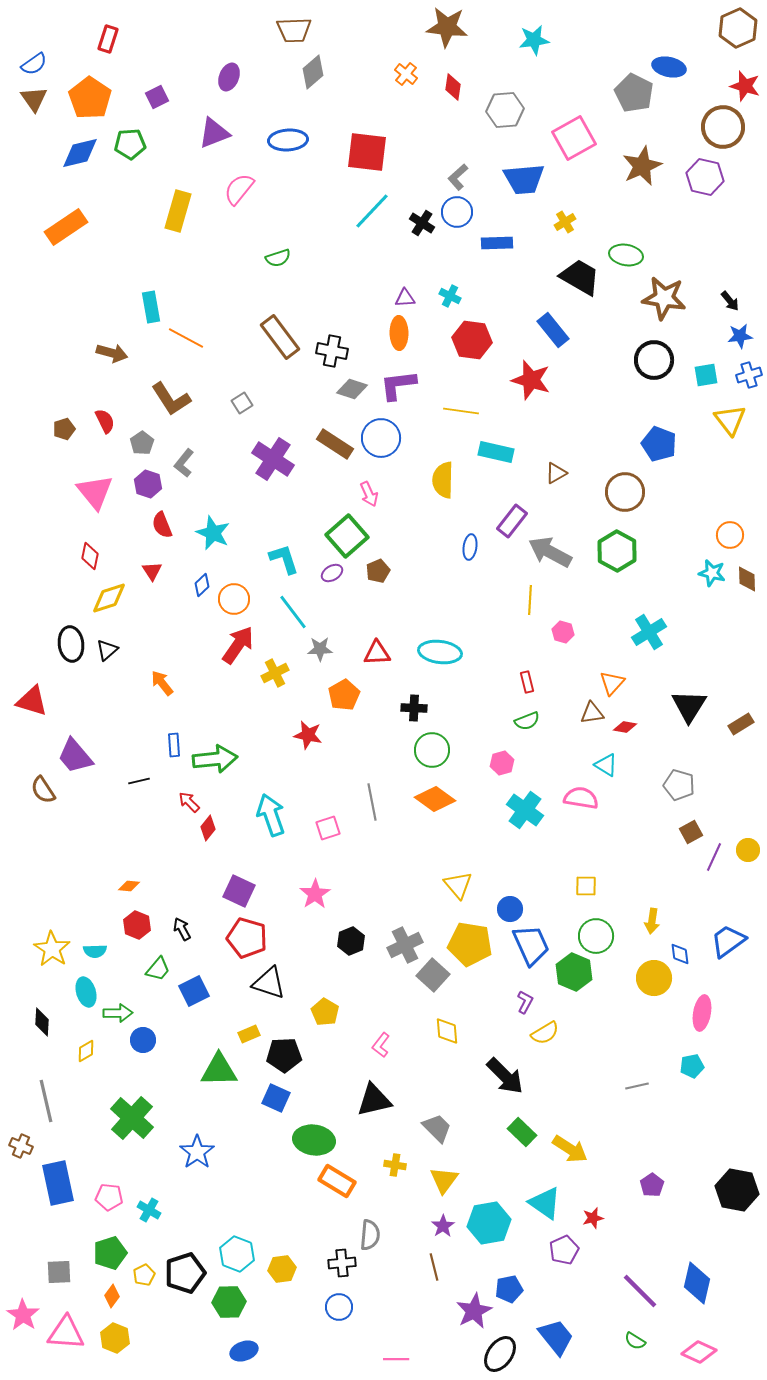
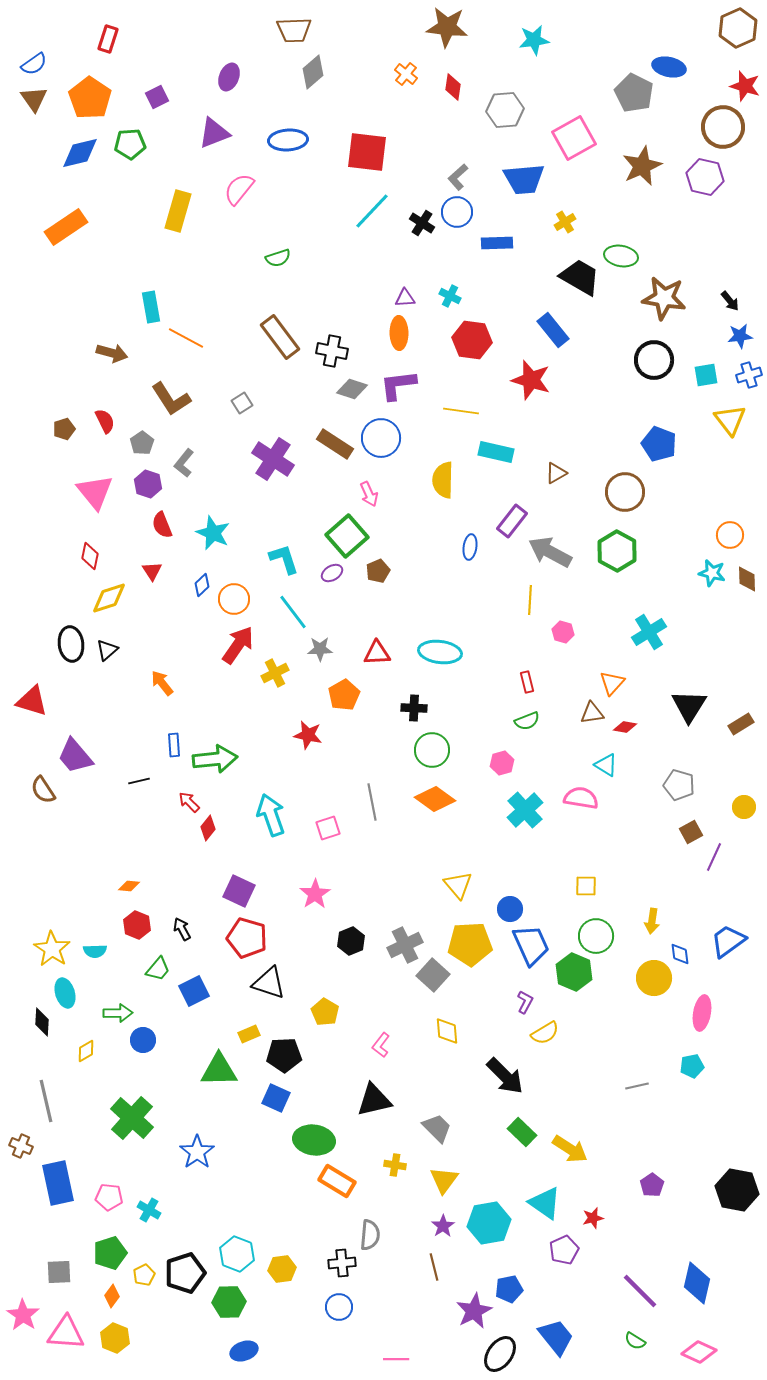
green ellipse at (626, 255): moved 5 px left, 1 px down
cyan cross at (525, 810): rotated 12 degrees clockwise
yellow circle at (748, 850): moved 4 px left, 43 px up
yellow pentagon at (470, 944): rotated 12 degrees counterclockwise
cyan ellipse at (86, 992): moved 21 px left, 1 px down
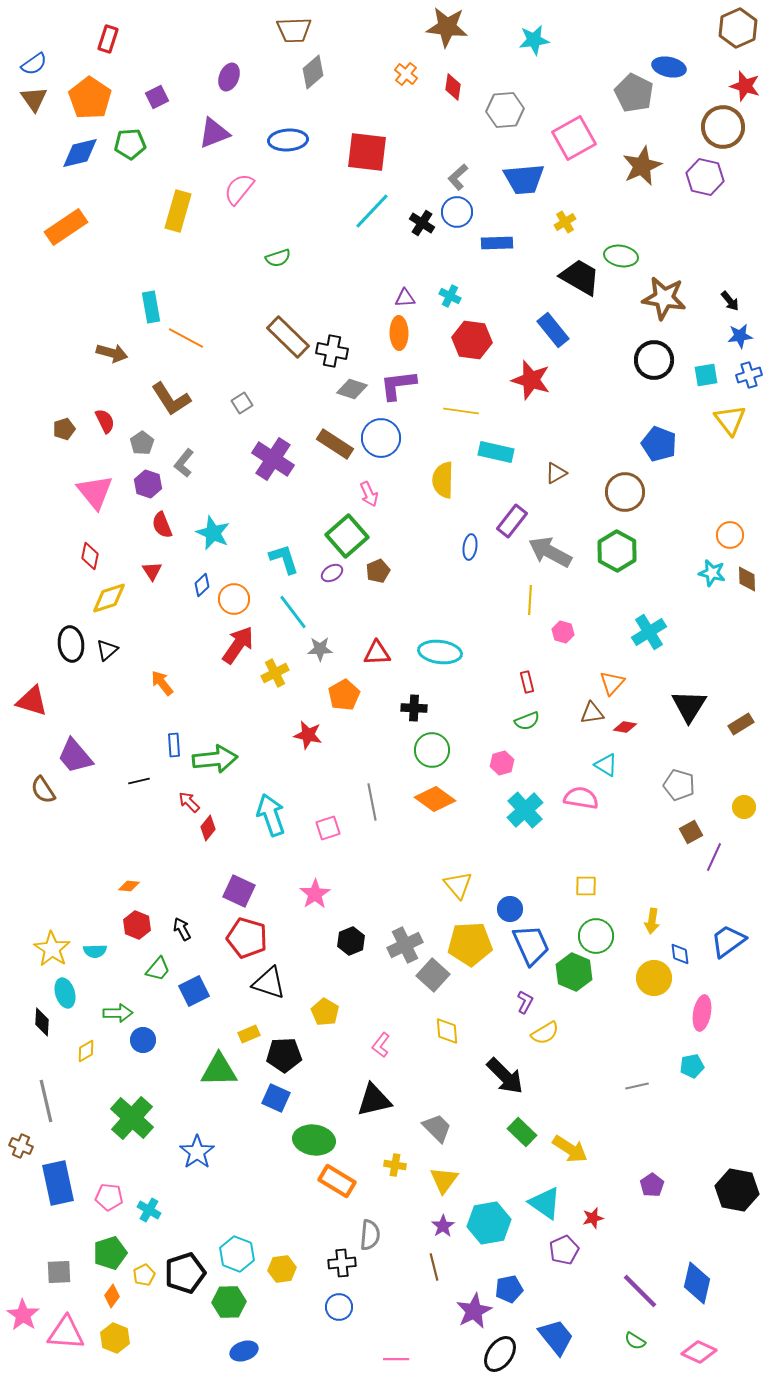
brown rectangle at (280, 337): moved 8 px right; rotated 9 degrees counterclockwise
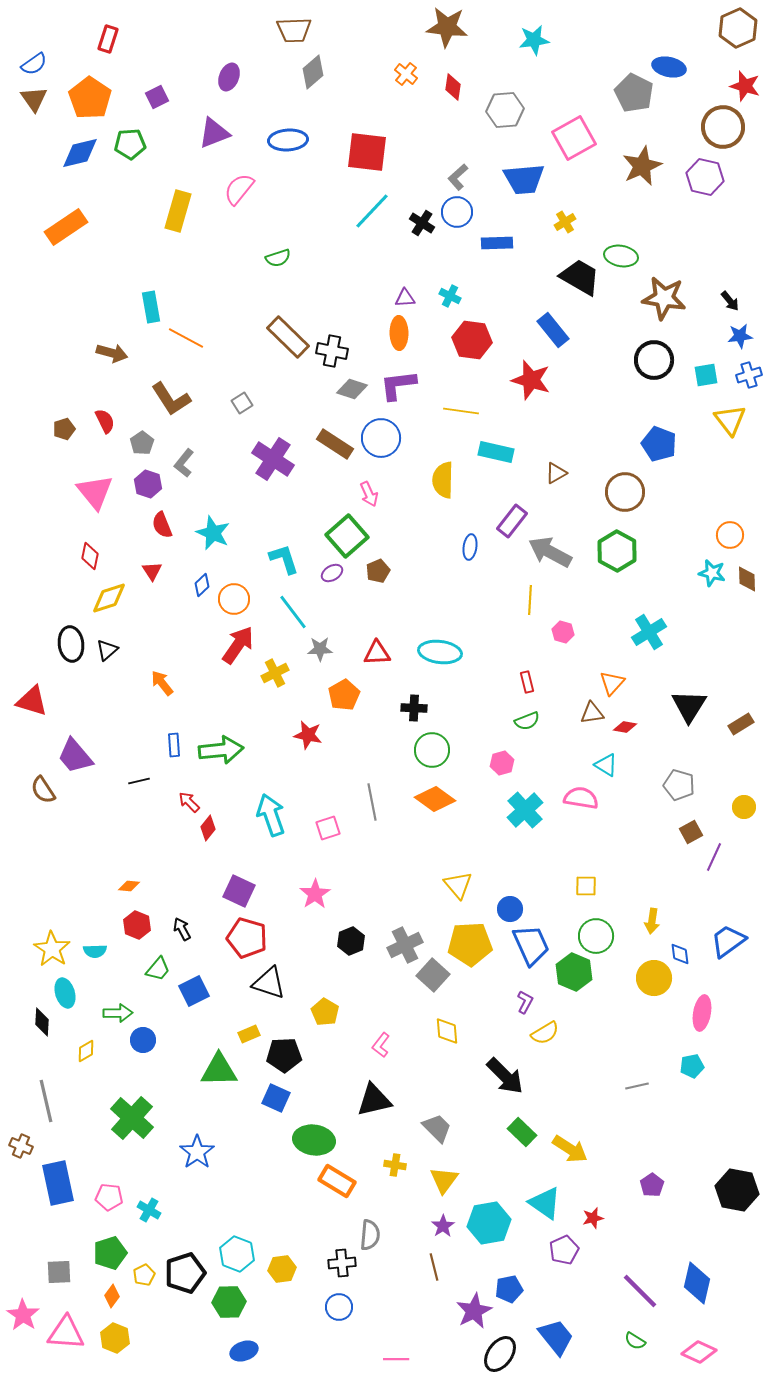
green arrow at (215, 759): moved 6 px right, 9 px up
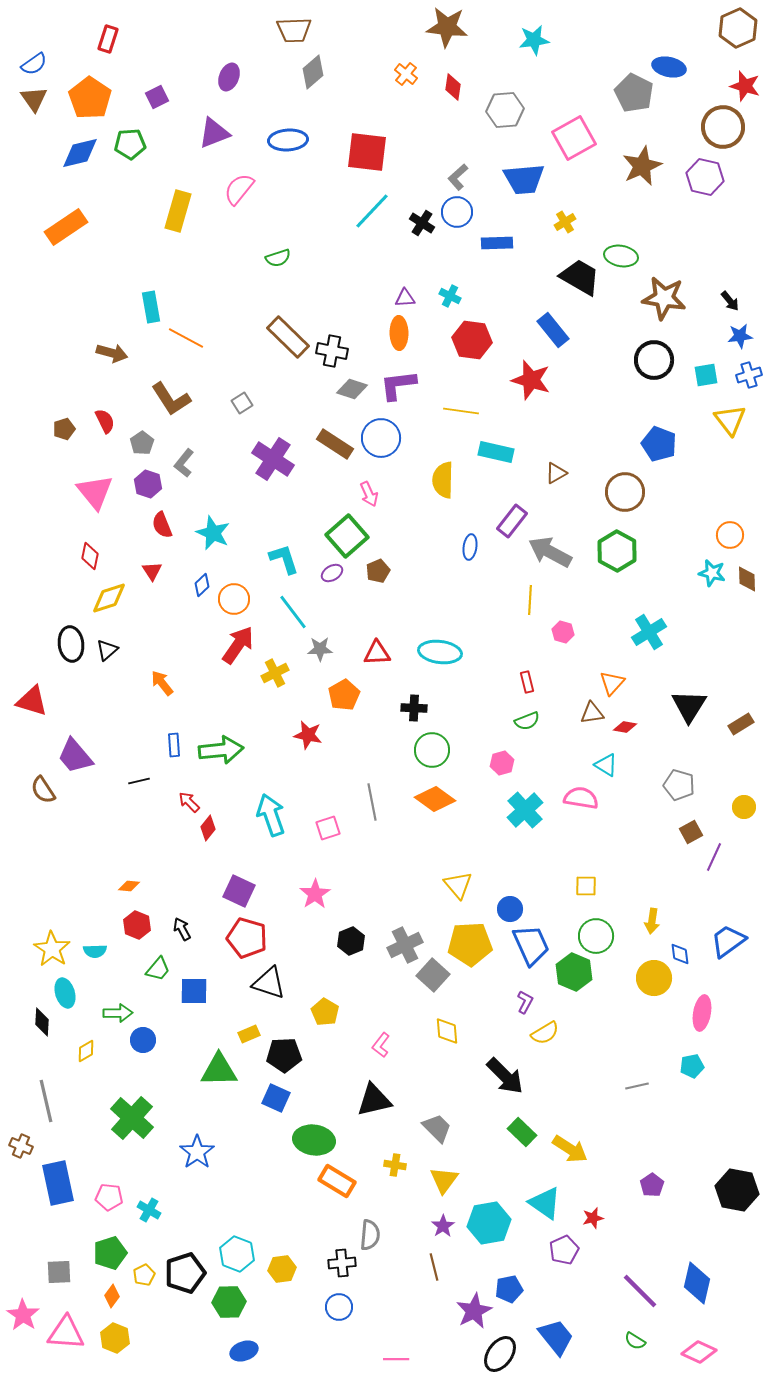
blue square at (194, 991): rotated 28 degrees clockwise
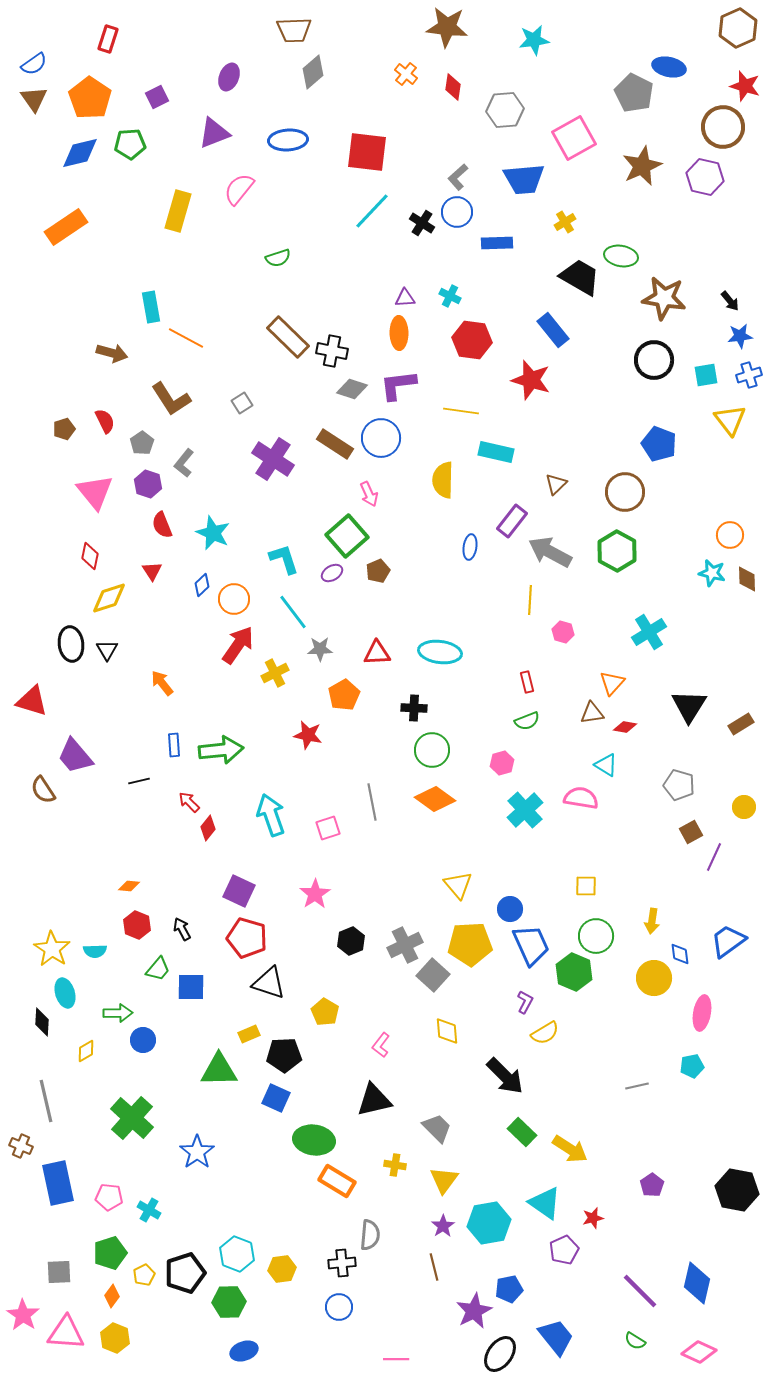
brown triangle at (556, 473): moved 11 px down; rotated 15 degrees counterclockwise
black triangle at (107, 650): rotated 20 degrees counterclockwise
blue square at (194, 991): moved 3 px left, 4 px up
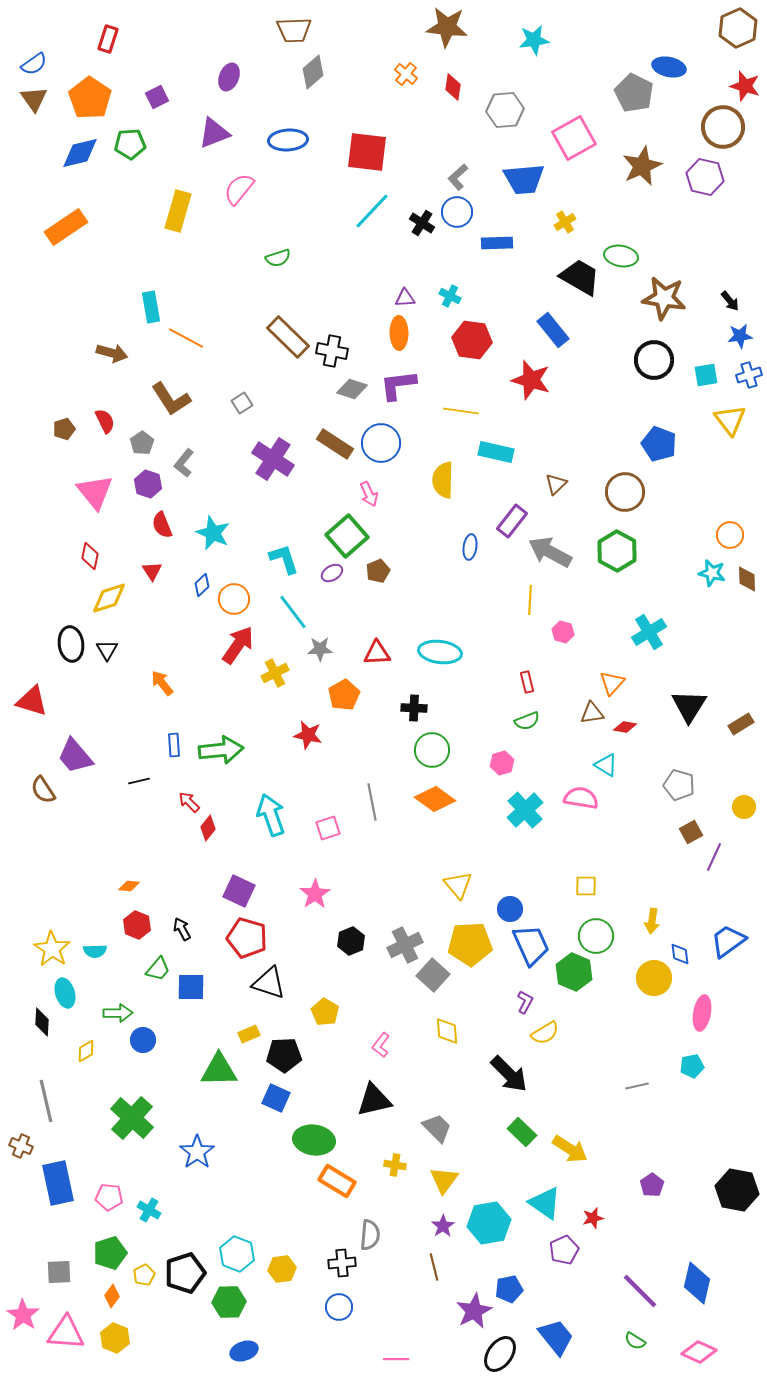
blue circle at (381, 438): moved 5 px down
black arrow at (505, 1076): moved 4 px right, 2 px up
